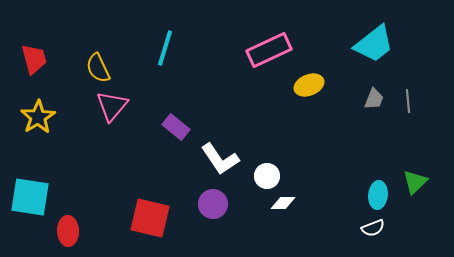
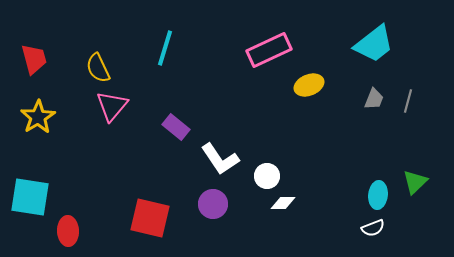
gray line: rotated 20 degrees clockwise
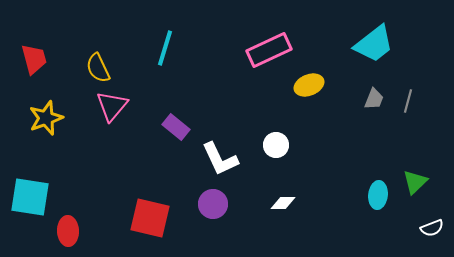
yellow star: moved 8 px right, 1 px down; rotated 12 degrees clockwise
white L-shape: rotated 9 degrees clockwise
white circle: moved 9 px right, 31 px up
white semicircle: moved 59 px right
